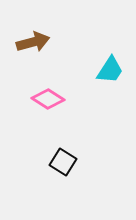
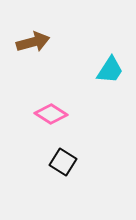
pink diamond: moved 3 px right, 15 px down
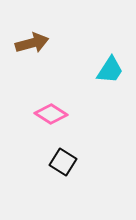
brown arrow: moved 1 px left, 1 px down
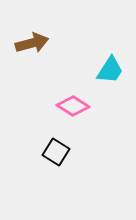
pink diamond: moved 22 px right, 8 px up
black square: moved 7 px left, 10 px up
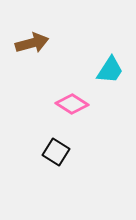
pink diamond: moved 1 px left, 2 px up
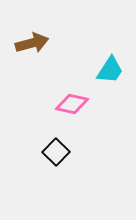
pink diamond: rotated 20 degrees counterclockwise
black square: rotated 12 degrees clockwise
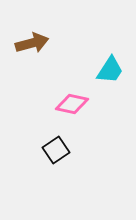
black square: moved 2 px up; rotated 12 degrees clockwise
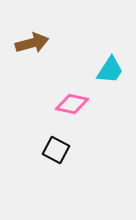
black square: rotated 28 degrees counterclockwise
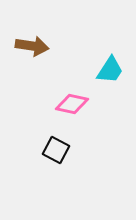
brown arrow: moved 3 px down; rotated 24 degrees clockwise
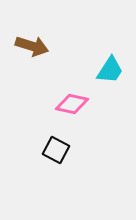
brown arrow: rotated 8 degrees clockwise
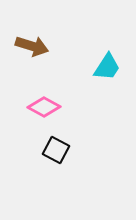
cyan trapezoid: moved 3 px left, 3 px up
pink diamond: moved 28 px left, 3 px down; rotated 16 degrees clockwise
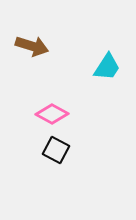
pink diamond: moved 8 px right, 7 px down
